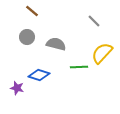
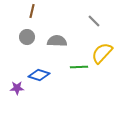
brown line: rotated 64 degrees clockwise
gray semicircle: moved 1 px right, 3 px up; rotated 12 degrees counterclockwise
purple star: rotated 16 degrees counterclockwise
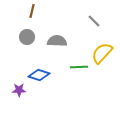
purple star: moved 2 px right, 2 px down
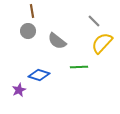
brown line: rotated 24 degrees counterclockwise
gray circle: moved 1 px right, 6 px up
gray semicircle: rotated 144 degrees counterclockwise
yellow semicircle: moved 10 px up
purple star: rotated 24 degrees counterclockwise
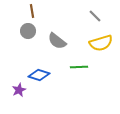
gray line: moved 1 px right, 5 px up
yellow semicircle: moved 1 px left; rotated 150 degrees counterclockwise
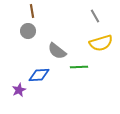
gray line: rotated 16 degrees clockwise
gray semicircle: moved 10 px down
blue diamond: rotated 20 degrees counterclockwise
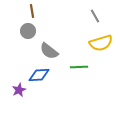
gray semicircle: moved 8 px left
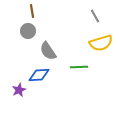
gray semicircle: moved 1 px left; rotated 18 degrees clockwise
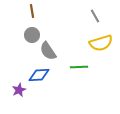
gray circle: moved 4 px right, 4 px down
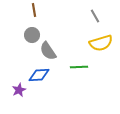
brown line: moved 2 px right, 1 px up
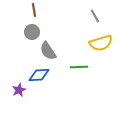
gray circle: moved 3 px up
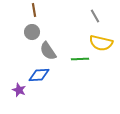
yellow semicircle: rotated 30 degrees clockwise
green line: moved 1 px right, 8 px up
purple star: rotated 24 degrees counterclockwise
